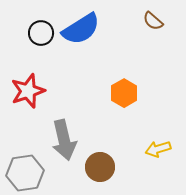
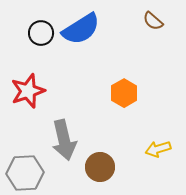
gray hexagon: rotated 6 degrees clockwise
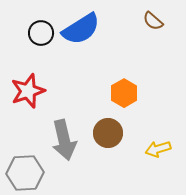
brown circle: moved 8 px right, 34 px up
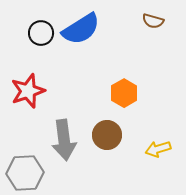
brown semicircle: rotated 25 degrees counterclockwise
brown circle: moved 1 px left, 2 px down
gray arrow: rotated 6 degrees clockwise
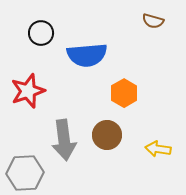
blue semicircle: moved 6 px right, 26 px down; rotated 27 degrees clockwise
yellow arrow: rotated 25 degrees clockwise
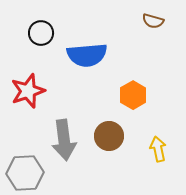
orange hexagon: moved 9 px right, 2 px down
brown circle: moved 2 px right, 1 px down
yellow arrow: rotated 70 degrees clockwise
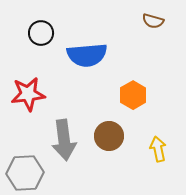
red star: moved 3 px down; rotated 12 degrees clockwise
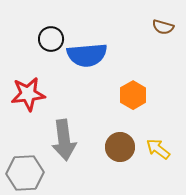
brown semicircle: moved 10 px right, 6 px down
black circle: moved 10 px right, 6 px down
brown circle: moved 11 px right, 11 px down
yellow arrow: rotated 40 degrees counterclockwise
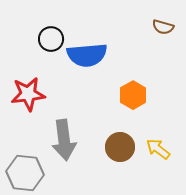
gray hexagon: rotated 9 degrees clockwise
